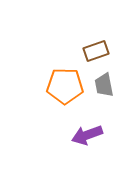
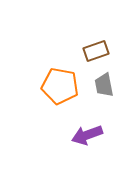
orange pentagon: moved 5 px left; rotated 9 degrees clockwise
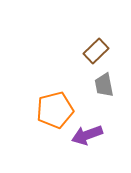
brown rectangle: rotated 25 degrees counterclockwise
orange pentagon: moved 5 px left, 24 px down; rotated 24 degrees counterclockwise
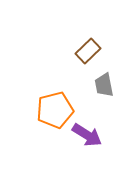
brown rectangle: moved 8 px left
purple arrow: rotated 128 degrees counterclockwise
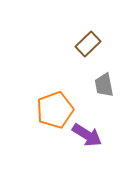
brown rectangle: moved 7 px up
orange pentagon: rotated 6 degrees counterclockwise
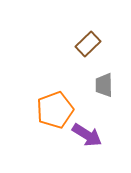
gray trapezoid: rotated 10 degrees clockwise
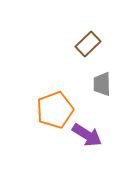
gray trapezoid: moved 2 px left, 1 px up
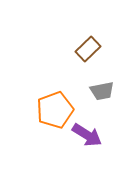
brown rectangle: moved 5 px down
gray trapezoid: moved 7 px down; rotated 100 degrees counterclockwise
